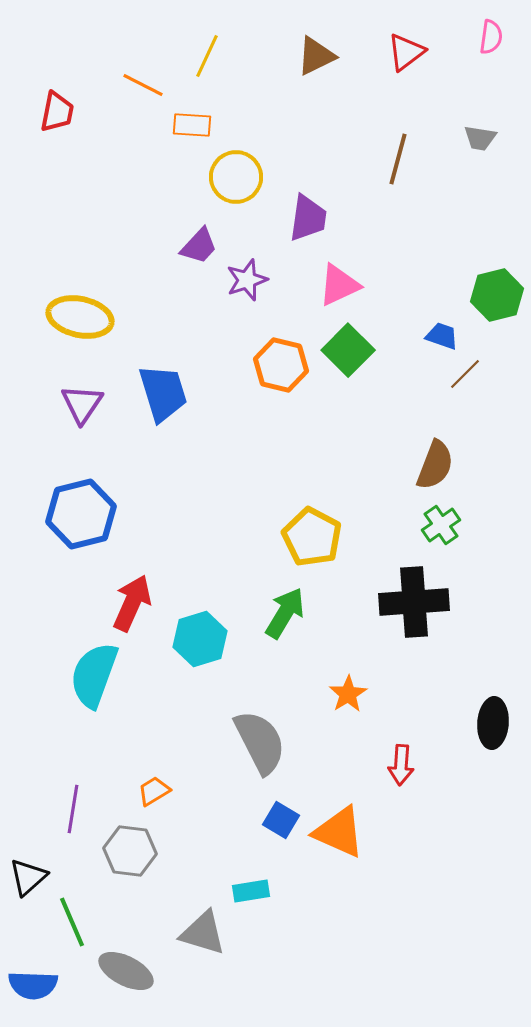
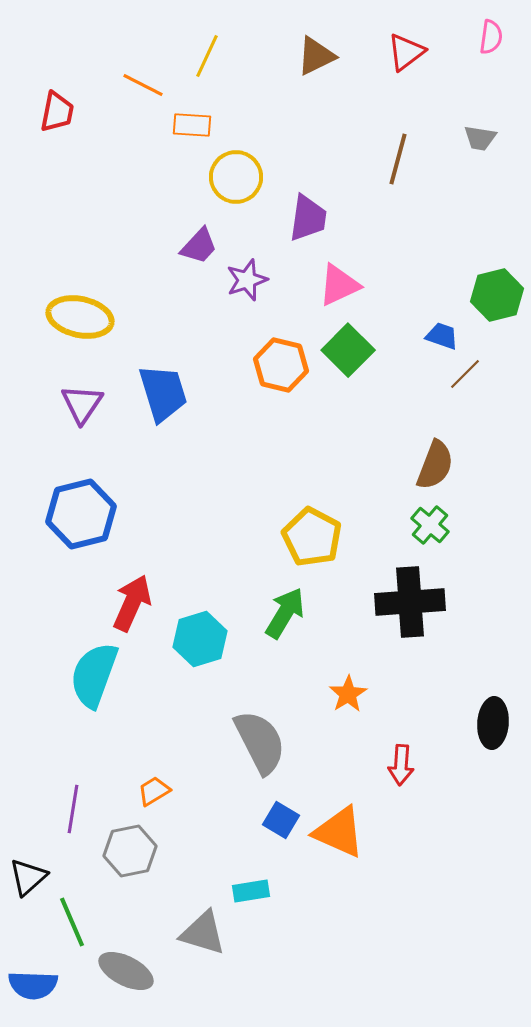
green cross at (441, 525): moved 11 px left; rotated 15 degrees counterclockwise
black cross at (414, 602): moved 4 px left
gray hexagon at (130, 851): rotated 18 degrees counterclockwise
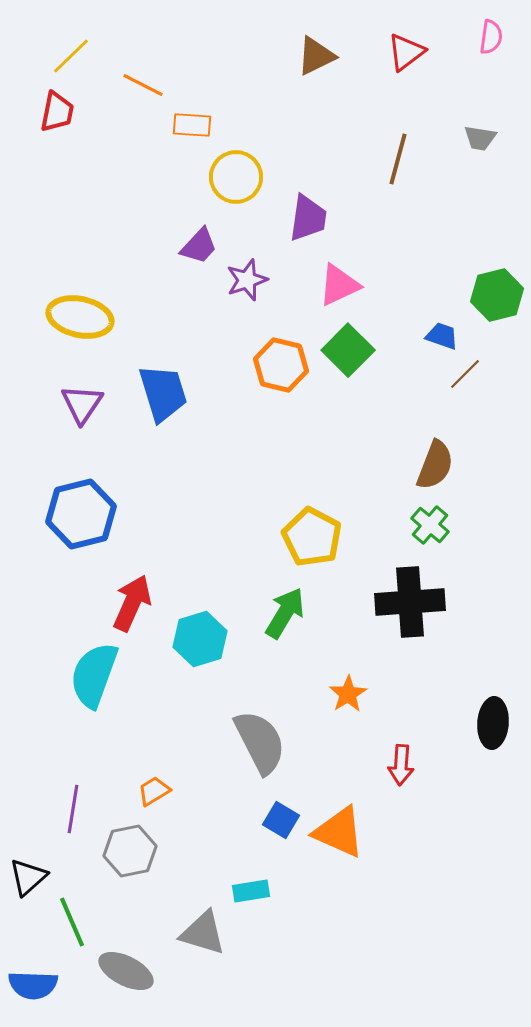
yellow line at (207, 56): moved 136 px left; rotated 21 degrees clockwise
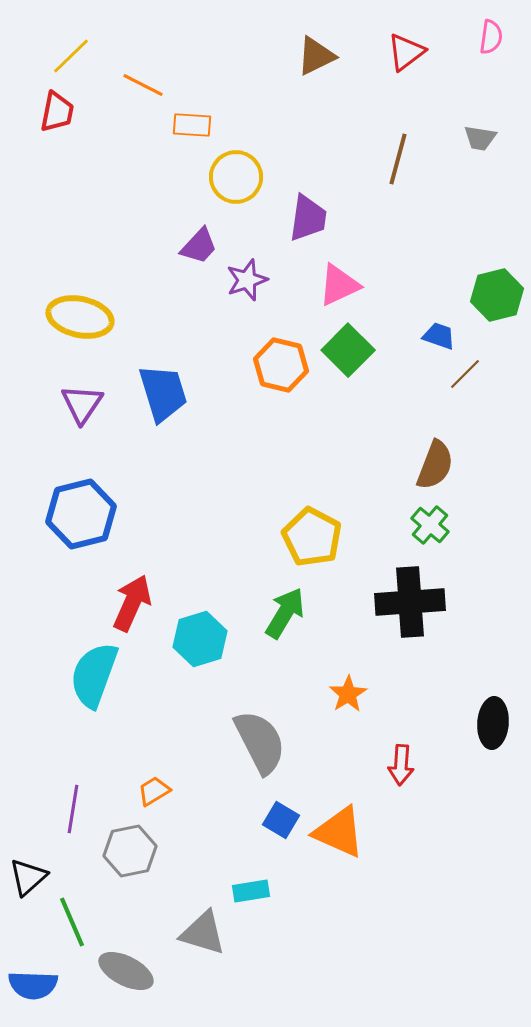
blue trapezoid at (442, 336): moved 3 px left
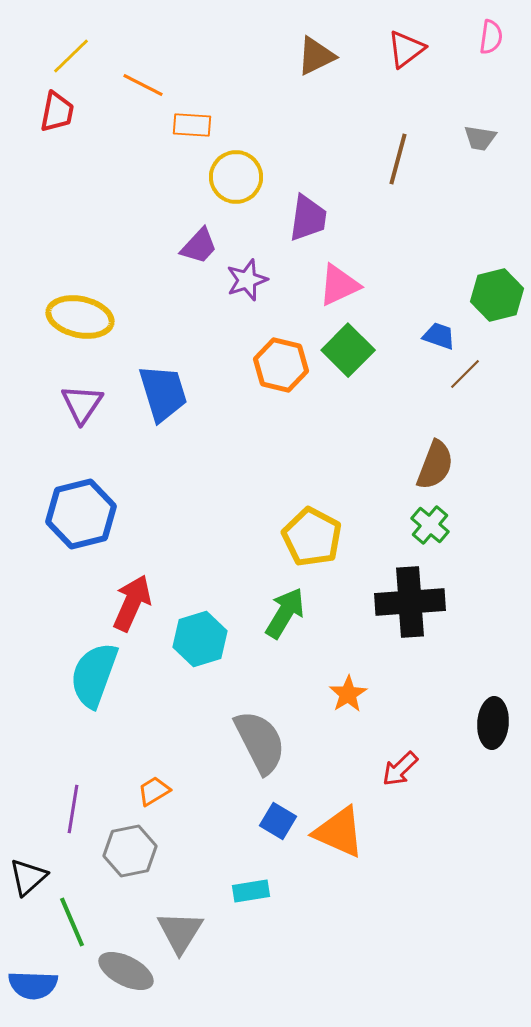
red triangle at (406, 52): moved 3 px up
red arrow at (401, 765): moved 1 px left, 4 px down; rotated 42 degrees clockwise
blue square at (281, 820): moved 3 px left, 1 px down
gray triangle at (203, 933): moved 23 px left, 1 px up; rotated 45 degrees clockwise
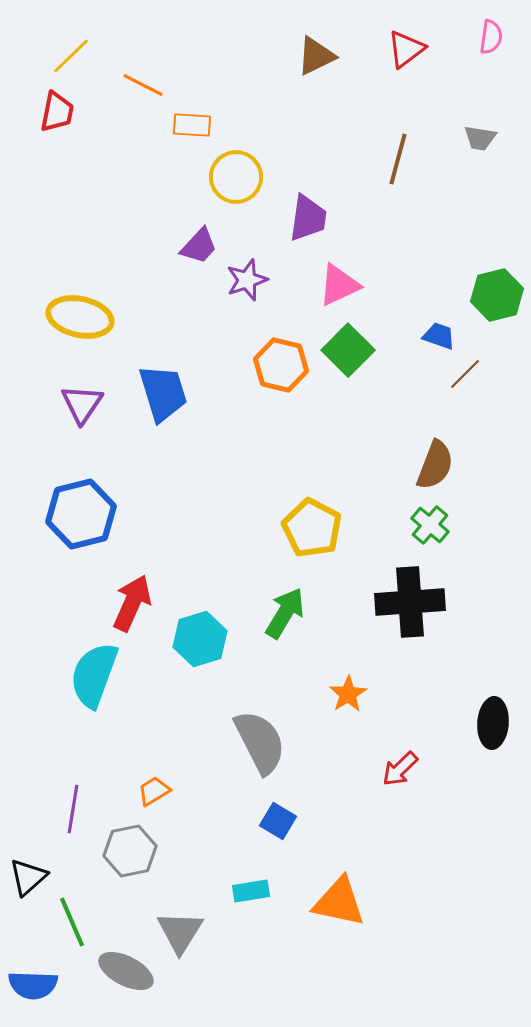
yellow pentagon at (312, 537): moved 9 px up
orange triangle at (339, 832): moved 70 px down; rotated 12 degrees counterclockwise
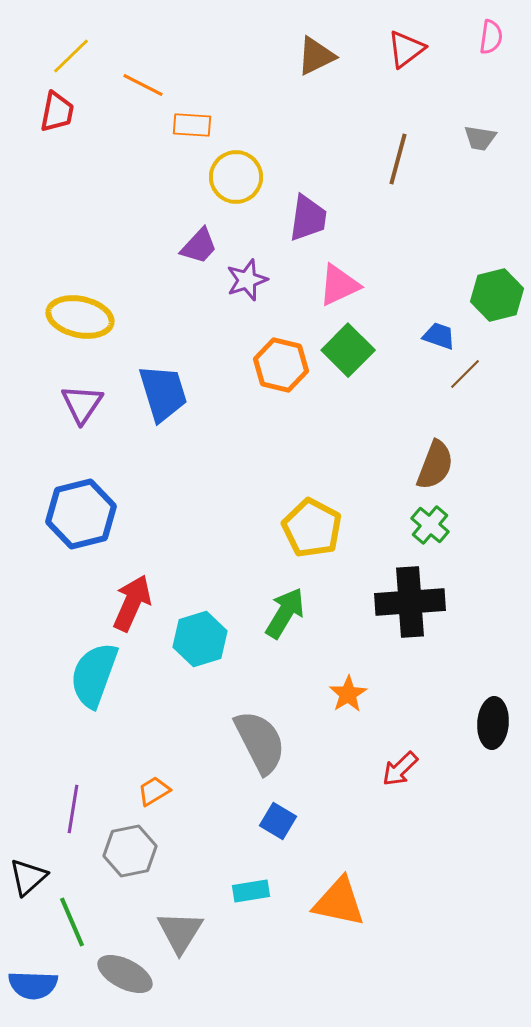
gray ellipse at (126, 971): moved 1 px left, 3 px down
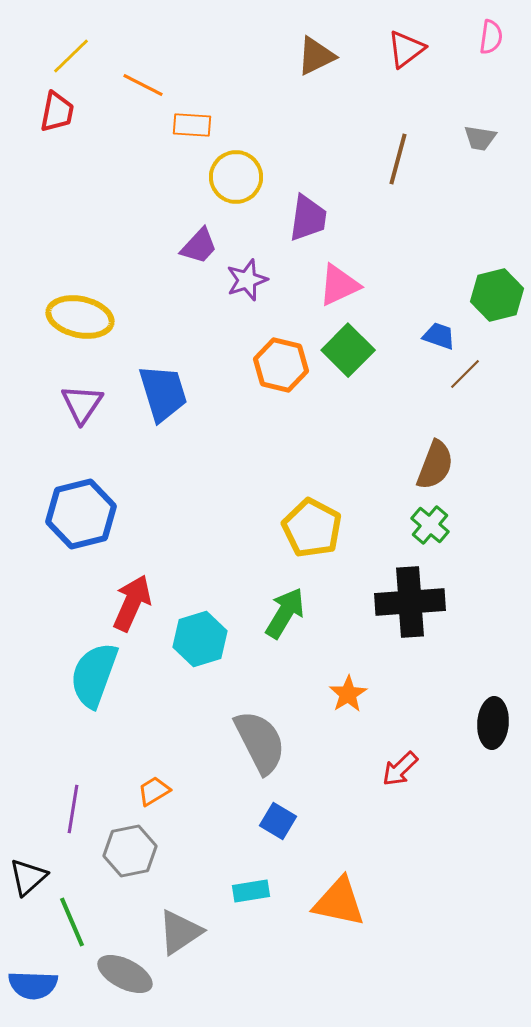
gray triangle at (180, 932): rotated 24 degrees clockwise
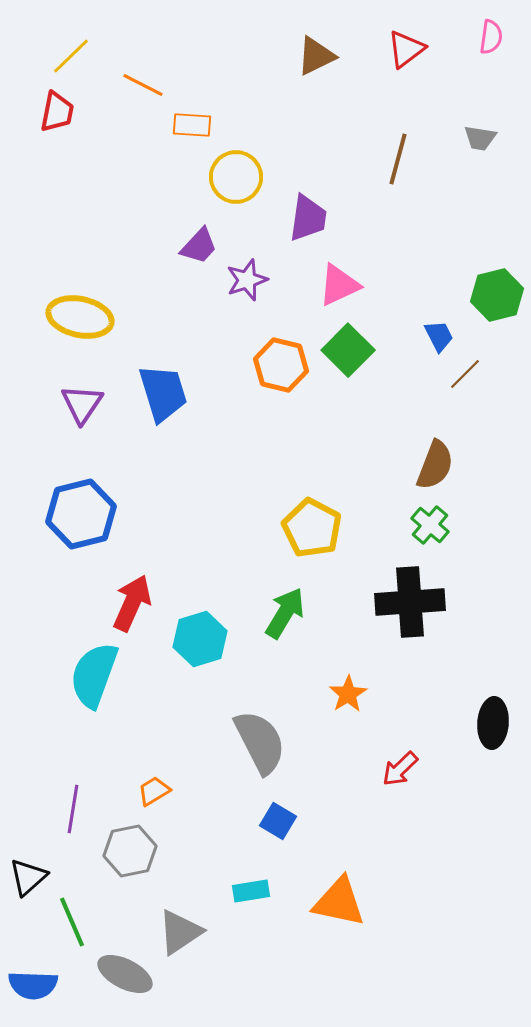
blue trapezoid at (439, 336): rotated 44 degrees clockwise
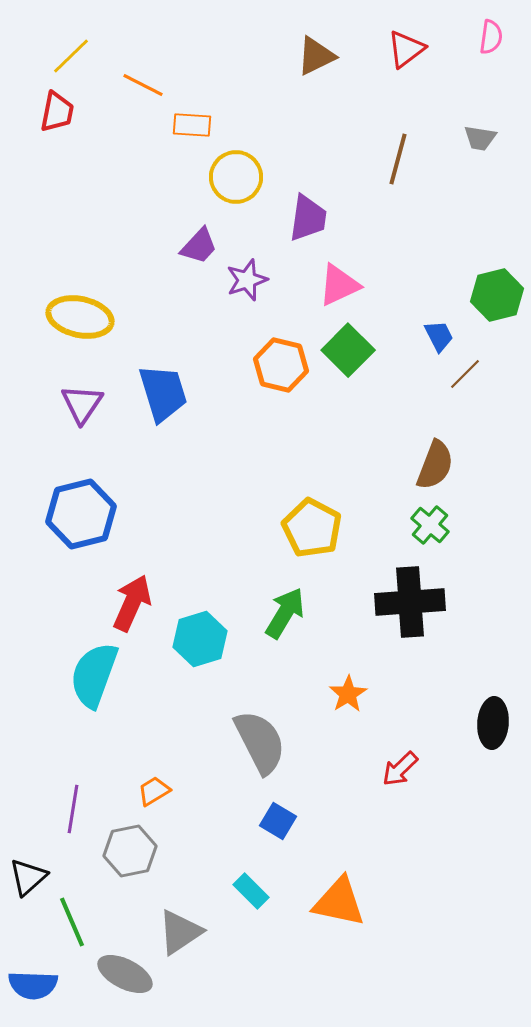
cyan rectangle at (251, 891): rotated 54 degrees clockwise
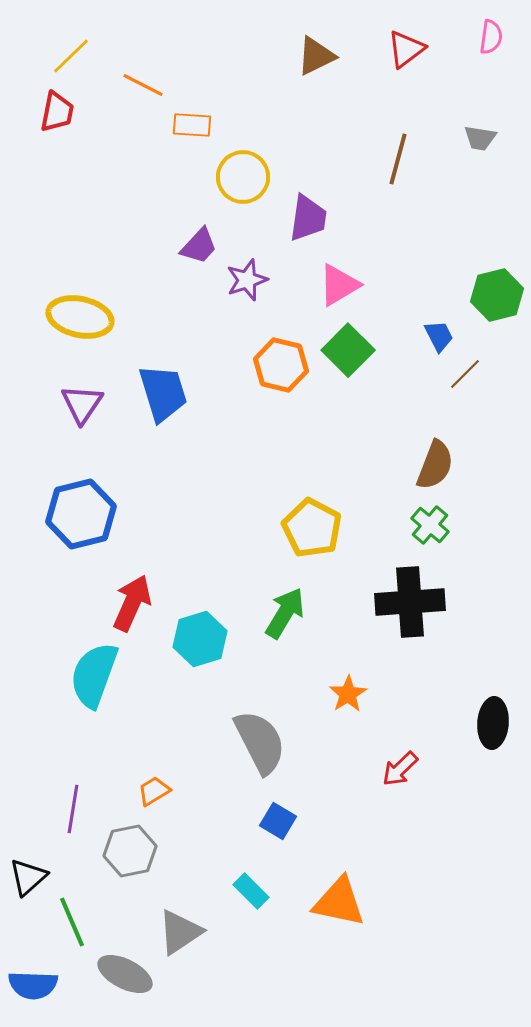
yellow circle at (236, 177): moved 7 px right
pink triangle at (339, 285): rotated 6 degrees counterclockwise
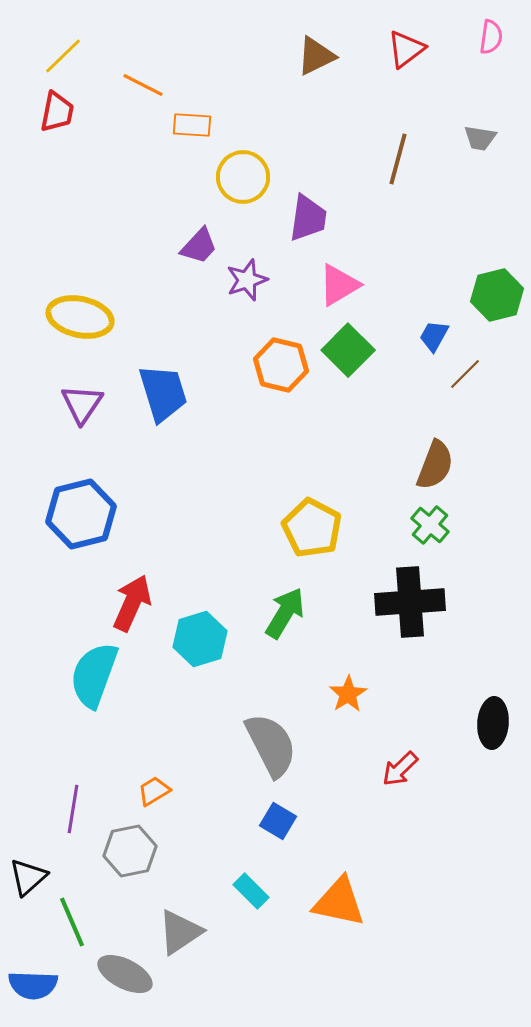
yellow line at (71, 56): moved 8 px left
blue trapezoid at (439, 336): moved 5 px left; rotated 124 degrees counterclockwise
gray semicircle at (260, 742): moved 11 px right, 3 px down
